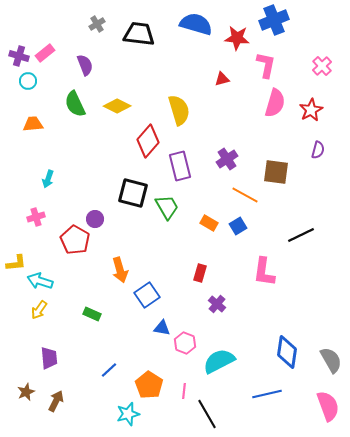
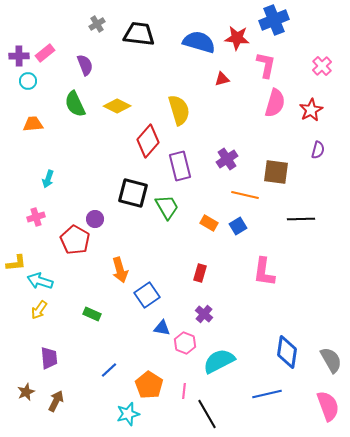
blue semicircle at (196, 24): moved 3 px right, 18 px down
purple cross at (19, 56): rotated 18 degrees counterclockwise
orange line at (245, 195): rotated 16 degrees counterclockwise
black line at (301, 235): moved 16 px up; rotated 24 degrees clockwise
purple cross at (217, 304): moved 13 px left, 10 px down
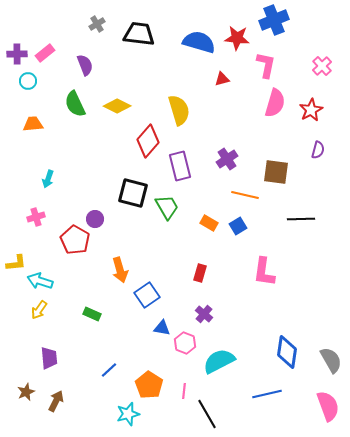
purple cross at (19, 56): moved 2 px left, 2 px up
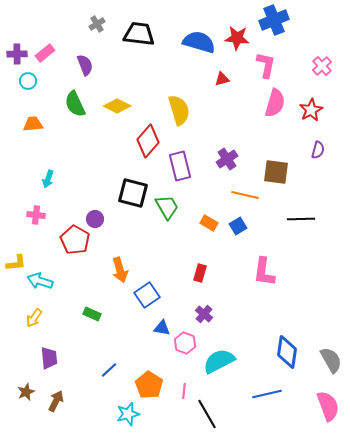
pink cross at (36, 217): moved 2 px up; rotated 24 degrees clockwise
yellow arrow at (39, 310): moved 5 px left, 8 px down
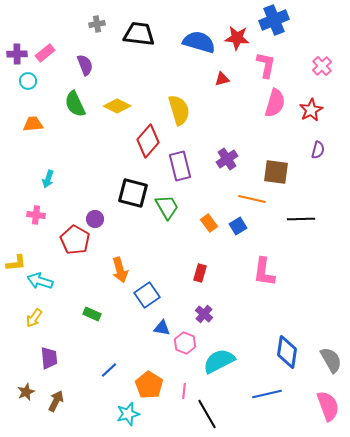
gray cross at (97, 24): rotated 21 degrees clockwise
orange line at (245, 195): moved 7 px right, 4 px down
orange rectangle at (209, 223): rotated 24 degrees clockwise
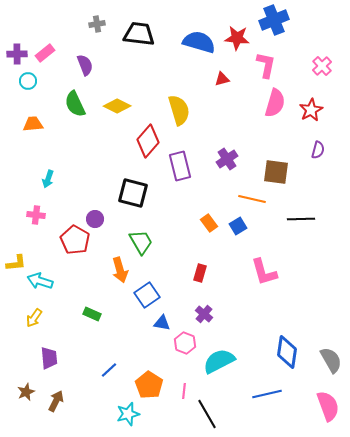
green trapezoid at (167, 207): moved 26 px left, 35 px down
pink L-shape at (264, 272): rotated 24 degrees counterclockwise
blue triangle at (162, 328): moved 5 px up
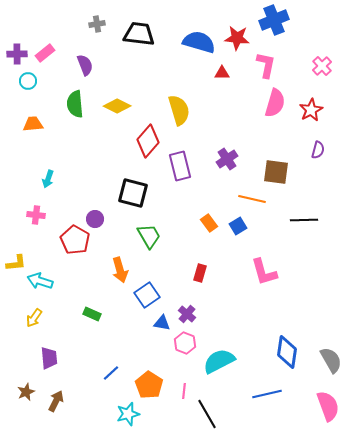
red triangle at (222, 79): moved 6 px up; rotated 14 degrees clockwise
green semicircle at (75, 104): rotated 20 degrees clockwise
black line at (301, 219): moved 3 px right, 1 px down
green trapezoid at (141, 242): moved 8 px right, 6 px up
purple cross at (204, 314): moved 17 px left
blue line at (109, 370): moved 2 px right, 3 px down
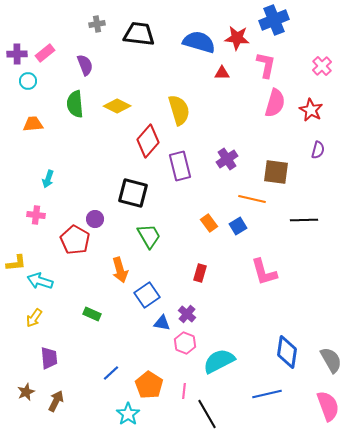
red star at (311, 110): rotated 15 degrees counterclockwise
cyan star at (128, 414): rotated 20 degrees counterclockwise
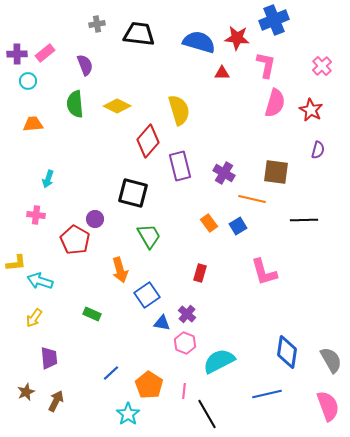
purple cross at (227, 159): moved 3 px left, 14 px down; rotated 25 degrees counterclockwise
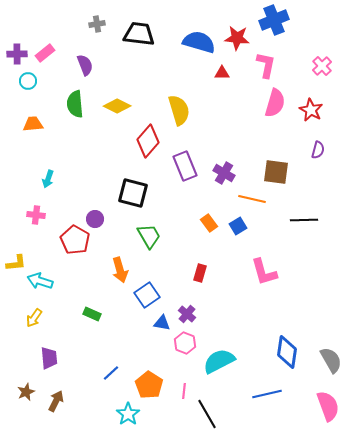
purple rectangle at (180, 166): moved 5 px right; rotated 8 degrees counterclockwise
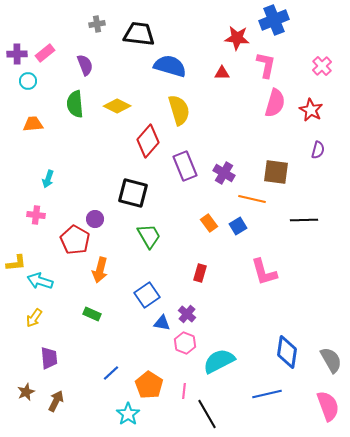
blue semicircle at (199, 42): moved 29 px left, 24 px down
orange arrow at (120, 270): moved 20 px left; rotated 30 degrees clockwise
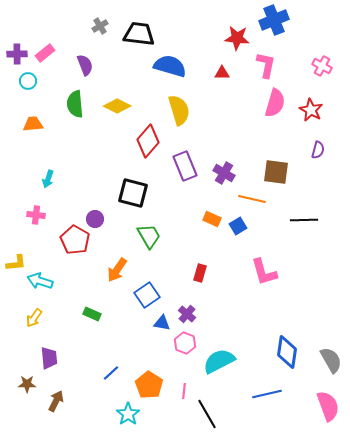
gray cross at (97, 24): moved 3 px right, 2 px down; rotated 21 degrees counterclockwise
pink cross at (322, 66): rotated 18 degrees counterclockwise
orange rectangle at (209, 223): moved 3 px right, 4 px up; rotated 30 degrees counterclockwise
orange arrow at (100, 270): moved 17 px right; rotated 20 degrees clockwise
brown star at (26, 392): moved 1 px right, 8 px up; rotated 24 degrees clockwise
